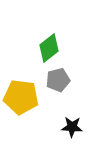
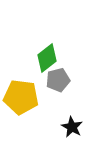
green diamond: moved 2 px left, 10 px down
black star: rotated 25 degrees clockwise
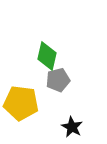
green diamond: moved 2 px up; rotated 40 degrees counterclockwise
yellow pentagon: moved 6 px down
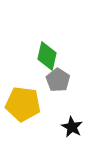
gray pentagon: rotated 25 degrees counterclockwise
yellow pentagon: moved 2 px right, 1 px down
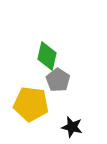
yellow pentagon: moved 8 px right
black star: rotated 15 degrees counterclockwise
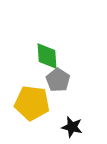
green diamond: rotated 16 degrees counterclockwise
yellow pentagon: moved 1 px right, 1 px up
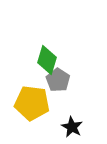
green diamond: moved 4 px down; rotated 20 degrees clockwise
black star: rotated 15 degrees clockwise
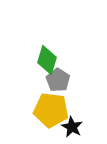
yellow pentagon: moved 19 px right, 7 px down
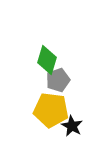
gray pentagon: rotated 20 degrees clockwise
black star: moved 1 px up
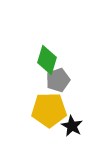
yellow pentagon: moved 2 px left; rotated 8 degrees counterclockwise
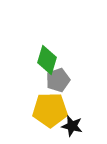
yellow pentagon: moved 1 px right
black star: rotated 15 degrees counterclockwise
